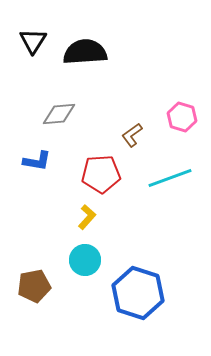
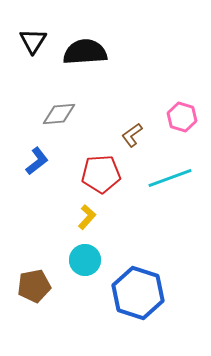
blue L-shape: rotated 48 degrees counterclockwise
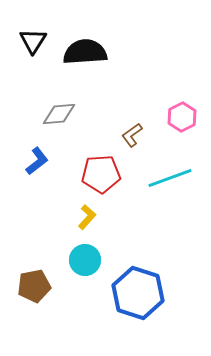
pink hexagon: rotated 16 degrees clockwise
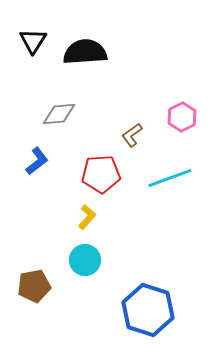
blue hexagon: moved 10 px right, 17 px down
